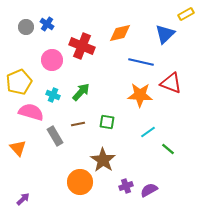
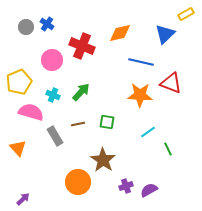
green line: rotated 24 degrees clockwise
orange circle: moved 2 px left
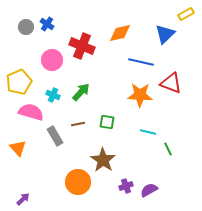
cyan line: rotated 49 degrees clockwise
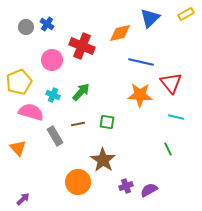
blue triangle: moved 15 px left, 16 px up
red triangle: rotated 30 degrees clockwise
cyan line: moved 28 px right, 15 px up
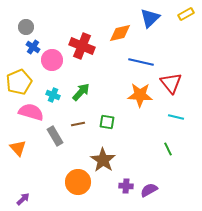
blue cross: moved 14 px left, 23 px down
purple cross: rotated 24 degrees clockwise
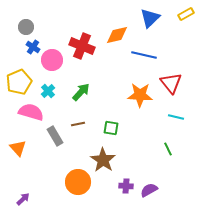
orange diamond: moved 3 px left, 2 px down
blue line: moved 3 px right, 7 px up
cyan cross: moved 5 px left, 4 px up; rotated 24 degrees clockwise
green square: moved 4 px right, 6 px down
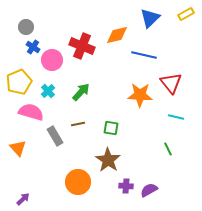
brown star: moved 5 px right
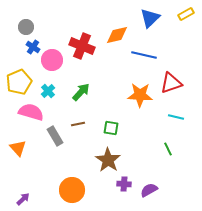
red triangle: rotated 50 degrees clockwise
orange circle: moved 6 px left, 8 px down
purple cross: moved 2 px left, 2 px up
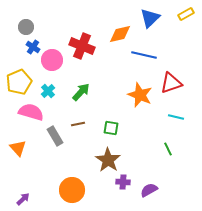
orange diamond: moved 3 px right, 1 px up
orange star: rotated 20 degrees clockwise
purple cross: moved 1 px left, 2 px up
